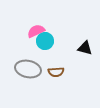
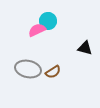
pink semicircle: moved 1 px right, 1 px up
cyan circle: moved 3 px right, 20 px up
brown semicircle: moved 3 px left; rotated 28 degrees counterclockwise
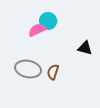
brown semicircle: rotated 140 degrees clockwise
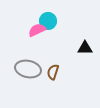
black triangle: rotated 14 degrees counterclockwise
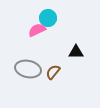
cyan circle: moved 3 px up
black triangle: moved 9 px left, 4 px down
brown semicircle: rotated 21 degrees clockwise
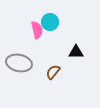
cyan circle: moved 2 px right, 4 px down
pink semicircle: rotated 102 degrees clockwise
gray ellipse: moved 9 px left, 6 px up
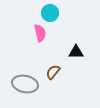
cyan circle: moved 9 px up
pink semicircle: moved 3 px right, 3 px down
gray ellipse: moved 6 px right, 21 px down
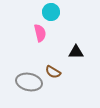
cyan circle: moved 1 px right, 1 px up
brown semicircle: rotated 98 degrees counterclockwise
gray ellipse: moved 4 px right, 2 px up
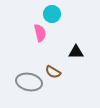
cyan circle: moved 1 px right, 2 px down
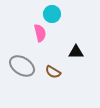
gray ellipse: moved 7 px left, 16 px up; rotated 20 degrees clockwise
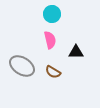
pink semicircle: moved 10 px right, 7 px down
